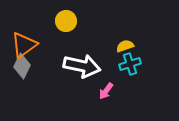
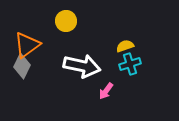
orange triangle: moved 3 px right
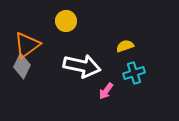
cyan cross: moved 4 px right, 9 px down
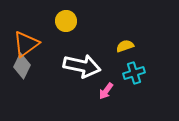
orange triangle: moved 1 px left, 1 px up
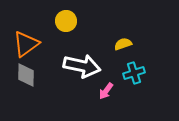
yellow semicircle: moved 2 px left, 2 px up
gray diamond: moved 4 px right, 9 px down; rotated 25 degrees counterclockwise
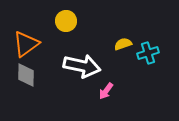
cyan cross: moved 14 px right, 20 px up
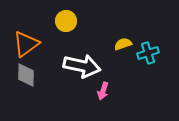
pink arrow: moved 3 px left; rotated 18 degrees counterclockwise
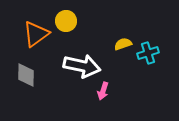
orange triangle: moved 10 px right, 10 px up
